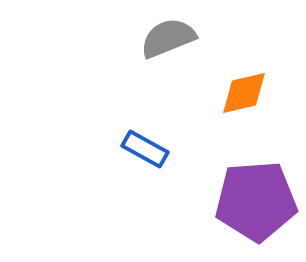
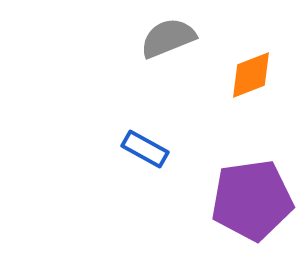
orange diamond: moved 7 px right, 18 px up; rotated 8 degrees counterclockwise
purple pentagon: moved 4 px left, 1 px up; rotated 4 degrees counterclockwise
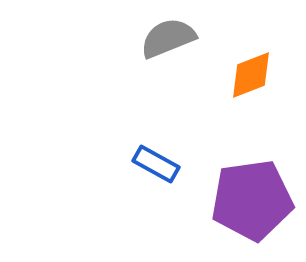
blue rectangle: moved 11 px right, 15 px down
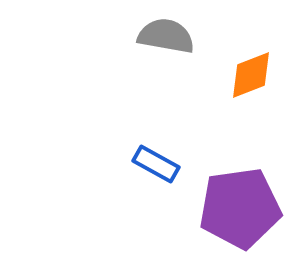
gray semicircle: moved 2 px left, 2 px up; rotated 32 degrees clockwise
purple pentagon: moved 12 px left, 8 px down
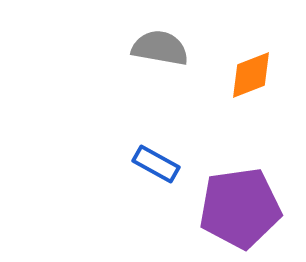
gray semicircle: moved 6 px left, 12 px down
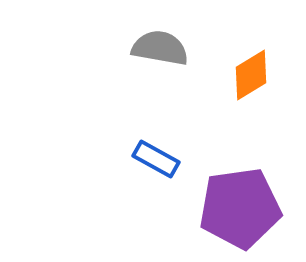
orange diamond: rotated 10 degrees counterclockwise
blue rectangle: moved 5 px up
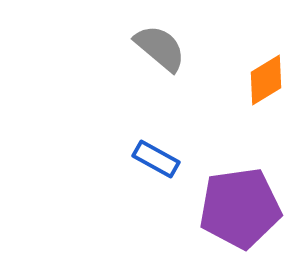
gray semicircle: rotated 30 degrees clockwise
orange diamond: moved 15 px right, 5 px down
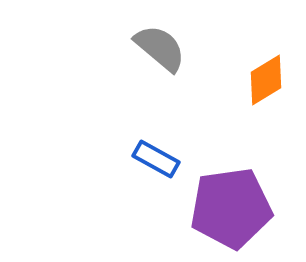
purple pentagon: moved 9 px left
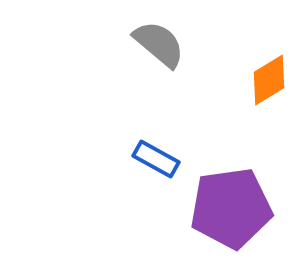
gray semicircle: moved 1 px left, 4 px up
orange diamond: moved 3 px right
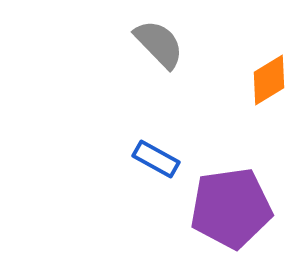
gray semicircle: rotated 6 degrees clockwise
